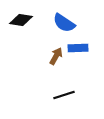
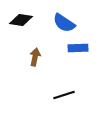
brown arrow: moved 21 px left, 1 px down; rotated 18 degrees counterclockwise
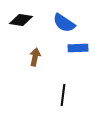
black line: moved 1 px left; rotated 65 degrees counterclockwise
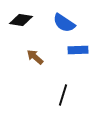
blue rectangle: moved 2 px down
brown arrow: rotated 60 degrees counterclockwise
black line: rotated 10 degrees clockwise
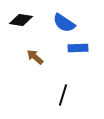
blue rectangle: moved 2 px up
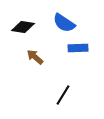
black diamond: moved 2 px right, 7 px down
black line: rotated 15 degrees clockwise
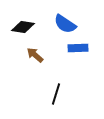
blue semicircle: moved 1 px right, 1 px down
brown arrow: moved 2 px up
black line: moved 7 px left, 1 px up; rotated 15 degrees counterclockwise
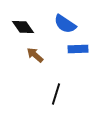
black diamond: rotated 45 degrees clockwise
blue rectangle: moved 1 px down
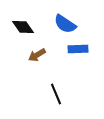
brown arrow: moved 2 px right; rotated 72 degrees counterclockwise
black line: rotated 40 degrees counterclockwise
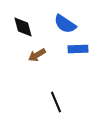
black diamond: rotated 20 degrees clockwise
black line: moved 8 px down
